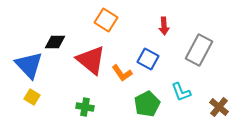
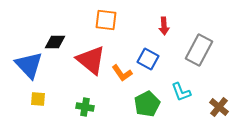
orange square: rotated 25 degrees counterclockwise
yellow square: moved 6 px right, 2 px down; rotated 28 degrees counterclockwise
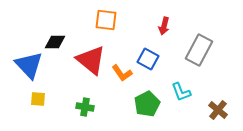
red arrow: rotated 18 degrees clockwise
brown cross: moved 1 px left, 3 px down
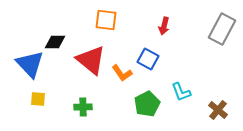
gray rectangle: moved 23 px right, 21 px up
blue triangle: moved 1 px right, 1 px up
green cross: moved 2 px left; rotated 12 degrees counterclockwise
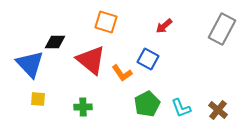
orange square: moved 2 px down; rotated 10 degrees clockwise
red arrow: rotated 36 degrees clockwise
cyan L-shape: moved 16 px down
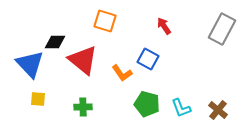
orange square: moved 1 px left, 1 px up
red arrow: rotated 96 degrees clockwise
red triangle: moved 8 px left
green pentagon: rotated 30 degrees counterclockwise
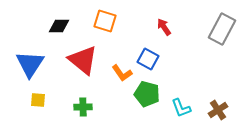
red arrow: moved 1 px down
black diamond: moved 4 px right, 16 px up
blue triangle: rotated 16 degrees clockwise
yellow square: moved 1 px down
green pentagon: moved 10 px up
brown cross: rotated 18 degrees clockwise
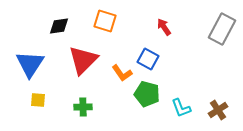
black diamond: rotated 10 degrees counterclockwise
red triangle: rotated 36 degrees clockwise
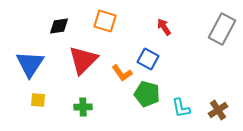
cyan L-shape: rotated 10 degrees clockwise
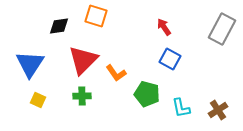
orange square: moved 9 px left, 5 px up
blue square: moved 22 px right
orange L-shape: moved 6 px left
yellow square: rotated 21 degrees clockwise
green cross: moved 1 px left, 11 px up
